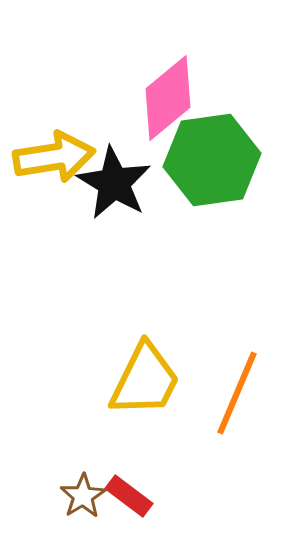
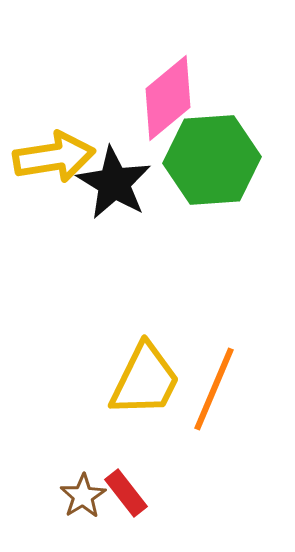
green hexagon: rotated 4 degrees clockwise
orange line: moved 23 px left, 4 px up
red rectangle: moved 3 px left, 3 px up; rotated 15 degrees clockwise
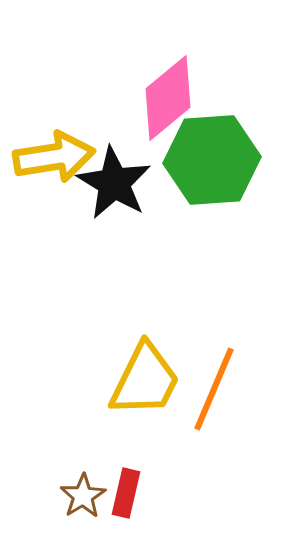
red rectangle: rotated 51 degrees clockwise
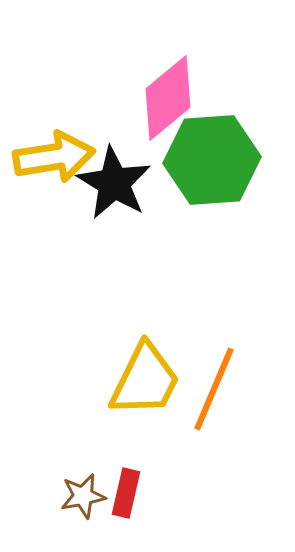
brown star: rotated 21 degrees clockwise
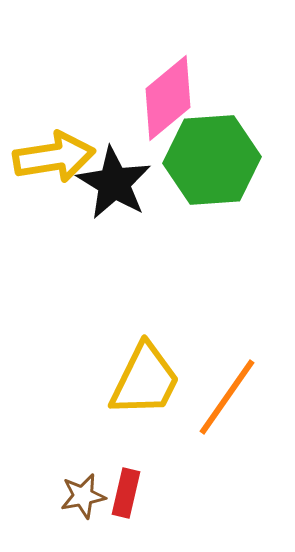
orange line: moved 13 px right, 8 px down; rotated 12 degrees clockwise
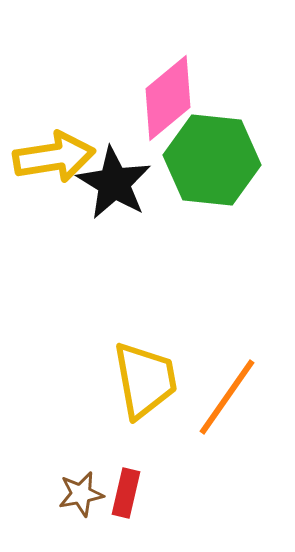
green hexagon: rotated 10 degrees clockwise
yellow trapezoid: rotated 36 degrees counterclockwise
brown star: moved 2 px left, 2 px up
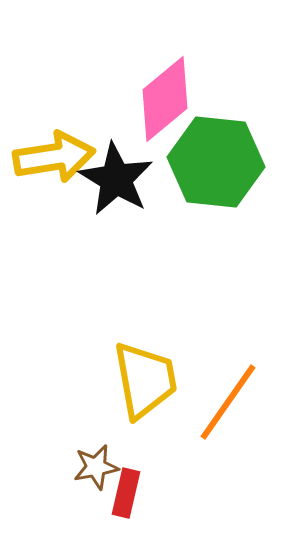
pink diamond: moved 3 px left, 1 px down
green hexagon: moved 4 px right, 2 px down
black star: moved 2 px right, 4 px up
orange line: moved 1 px right, 5 px down
brown star: moved 15 px right, 27 px up
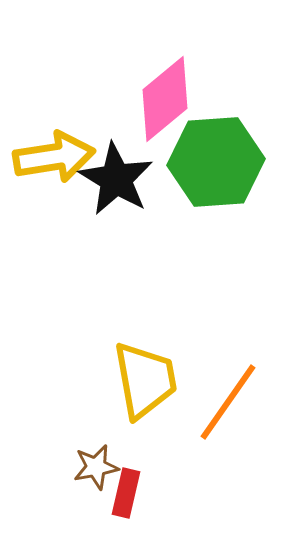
green hexagon: rotated 10 degrees counterclockwise
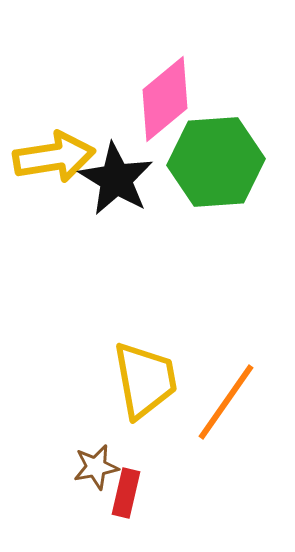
orange line: moved 2 px left
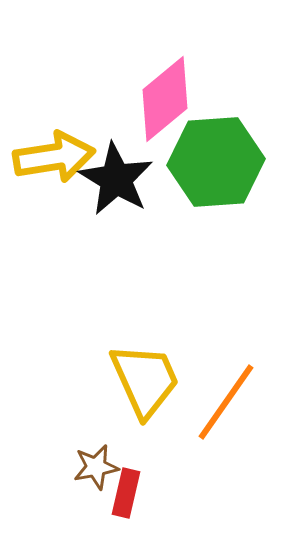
yellow trapezoid: rotated 14 degrees counterclockwise
